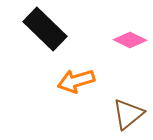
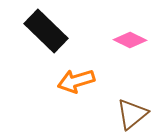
black rectangle: moved 1 px right, 2 px down
brown triangle: moved 4 px right
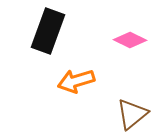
black rectangle: moved 2 px right; rotated 66 degrees clockwise
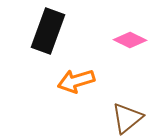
brown triangle: moved 5 px left, 4 px down
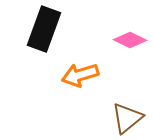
black rectangle: moved 4 px left, 2 px up
orange arrow: moved 4 px right, 6 px up
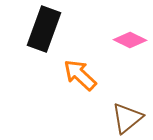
orange arrow: rotated 60 degrees clockwise
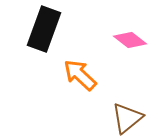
pink diamond: rotated 12 degrees clockwise
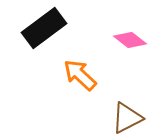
black rectangle: moved 1 px up; rotated 33 degrees clockwise
brown triangle: rotated 12 degrees clockwise
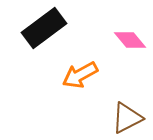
pink diamond: rotated 12 degrees clockwise
orange arrow: rotated 72 degrees counterclockwise
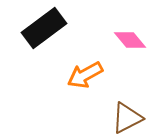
orange arrow: moved 5 px right
